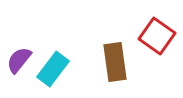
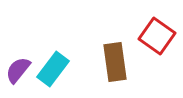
purple semicircle: moved 1 px left, 10 px down
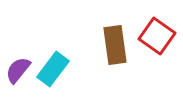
brown rectangle: moved 17 px up
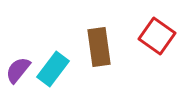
brown rectangle: moved 16 px left, 2 px down
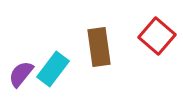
red square: rotated 6 degrees clockwise
purple semicircle: moved 3 px right, 4 px down
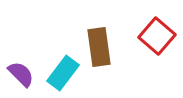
cyan rectangle: moved 10 px right, 4 px down
purple semicircle: rotated 96 degrees clockwise
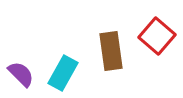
brown rectangle: moved 12 px right, 4 px down
cyan rectangle: rotated 8 degrees counterclockwise
